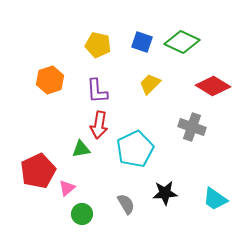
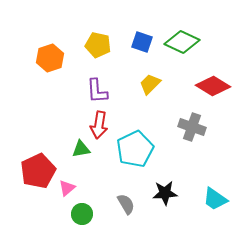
orange hexagon: moved 22 px up
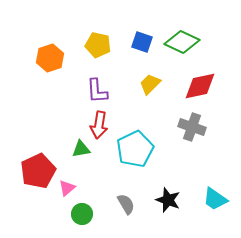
red diamond: moved 13 px left; rotated 44 degrees counterclockwise
black star: moved 3 px right, 7 px down; rotated 25 degrees clockwise
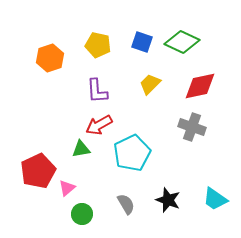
red arrow: rotated 52 degrees clockwise
cyan pentagon: moved 3 px left, 4 px down
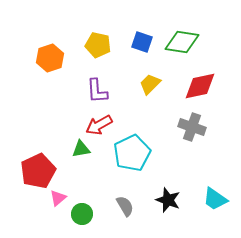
green diamond: rotated 16 degrees counterclockwise
pink triangle: moved 9 px left, 10 px down
gray semicircle: moved 1 px left, 2 px down
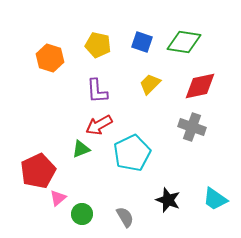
green diamond: moved 2 px right
orange hexagon: rotated 24 degrees counterclockwise
green triangle: rotated 12 degrees counterclockwise
gray semicircle: moved 11 px down
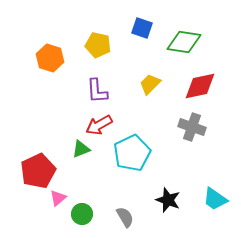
blue square: moved 14 px up
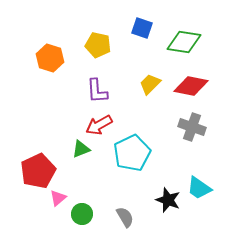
red diamond: moved 9 px left; rotated 24 degrees clockwise
cyan trapezoid: moved 16 px left, 11 px up
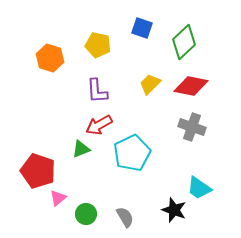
green diamond: rotated 52 degrees counterclockwise
red pentagon: rotated 28 degrees counterclockwise
black star: moved 6 px right, 10 px down
green circle: moved 4 px right
